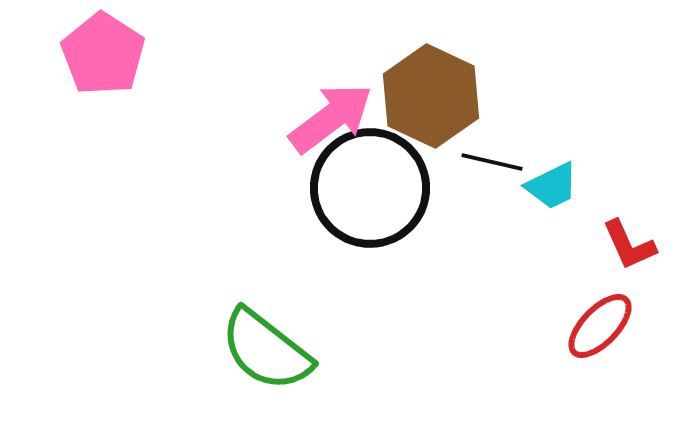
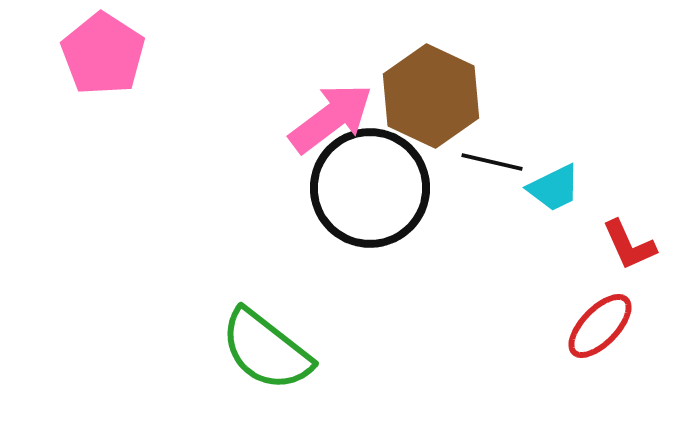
cyan trapezoid: moved 2 px right, 2 px down
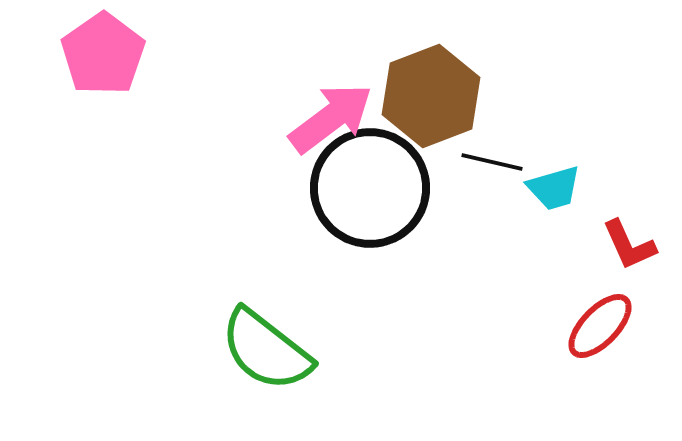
pink pentagon: rotated 4 degrees clockwise
brown hexagon: rotated 14 degrees clockwise
cyan trapezoid: rotated 10 degrees clockwise
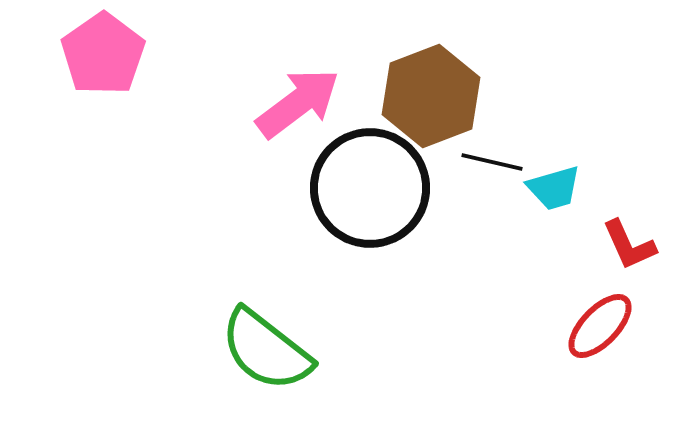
pink arrow: moved 33 px left, 15 px up
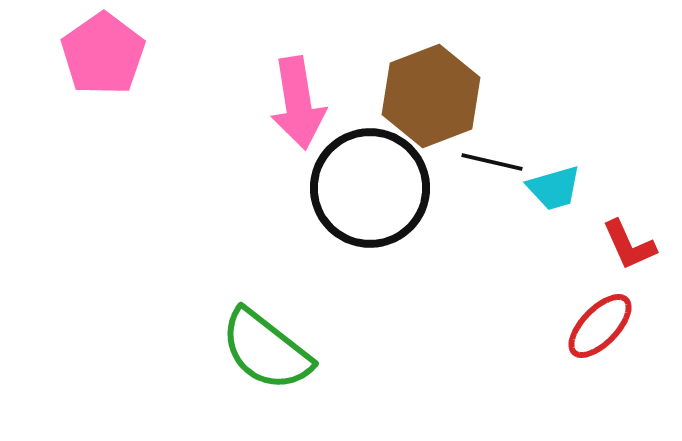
pink arrow: rotated 118 degrees clockwise
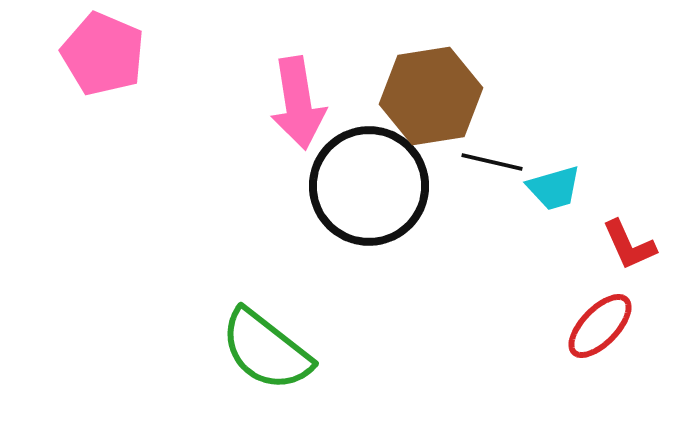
pink pentagon: rotated 14 degrees counterclockwise
brown hexagon: rotated 12 degrees clockwise
black circle: moved 1 px left, 2 px up
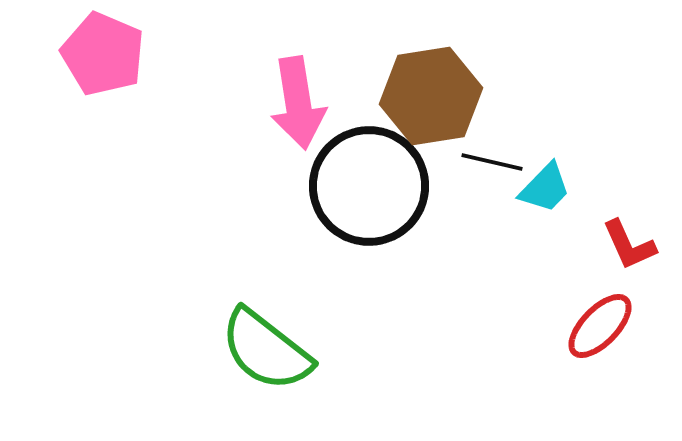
cyan trapezoid: moved 9 px left; rotated 30 degrees counterclockwise
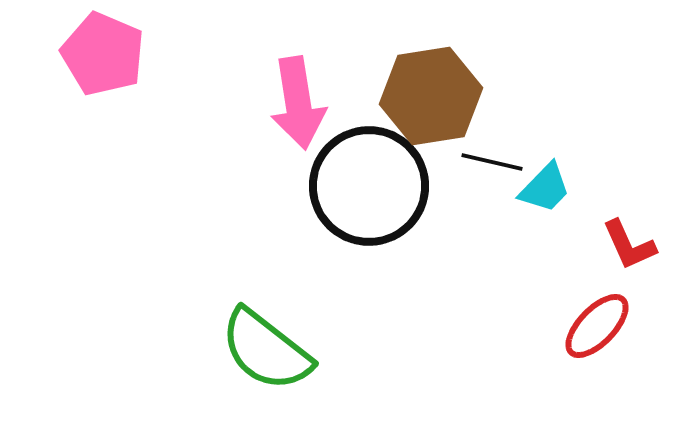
red ellipse: moved 3 px left
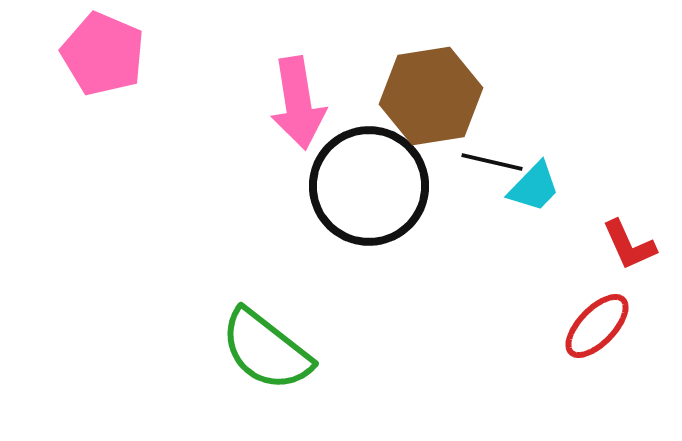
cyan trapezoid: moved 11 px left, 1 px up
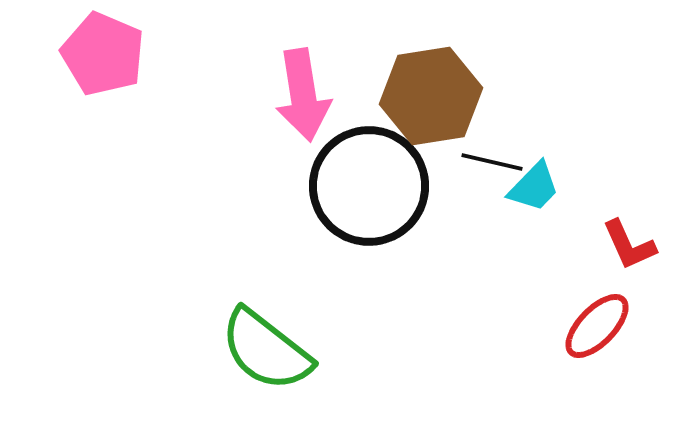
pink arrow: moved 5 px right, 8 px up
